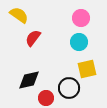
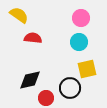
red semicircle: rotated 60 degrees clockwise
black diamond: moved 1 px right
black circle: moved 1 px right
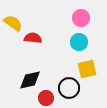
yellow semicircle: moved 6 px left, 8 px down
black circle: moved 1 px left
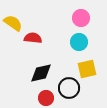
black diamond: moved 11 px right, 7 px up
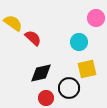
pink circle: moved 15 px right
red semicircle: rotated 36 degrees clockwise
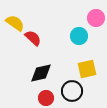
yellow semicircle: moved 2 px right
cyan circle: moved 6 px up
black circle: moved 3 px right, 3 px down
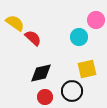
pink circle: moved 2 px down
cyan circle: moved 1 px down
red circle: moved 1 px left, 1 px up
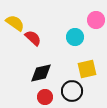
cyan circle: moved 4 px left
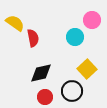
pink circle: moved 4 px left
red semicircle: rotated 36 degrees clockwise
yellow square: rotated 30 degrees counterclockwise
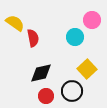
red circle: moved 1 px right, 1 px up
